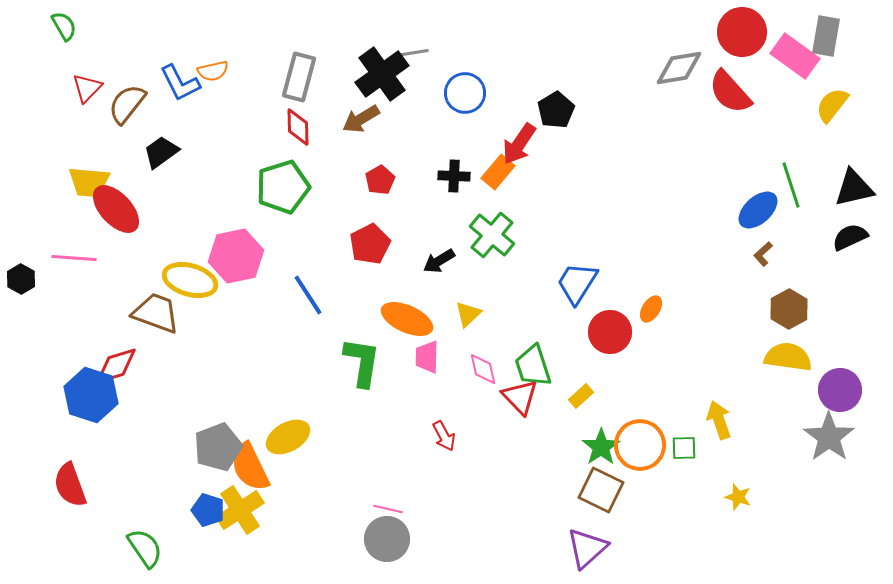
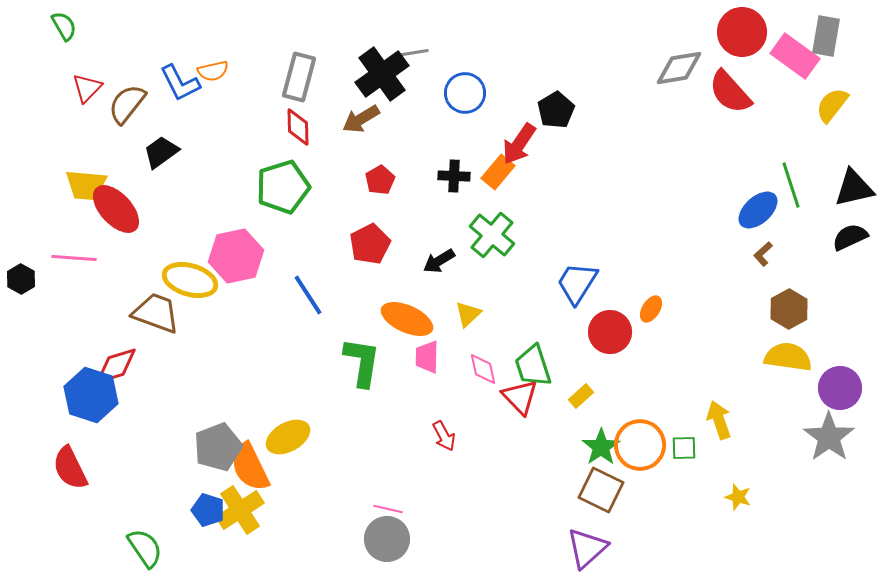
yellow trapezoid at (89, 182): moved 3 px left, 3 px down
purple circle at (840, 390): moved 2 px up
red semicircle at (70, 485): moved 17 px up; rotated 6 degrees counterclockwise
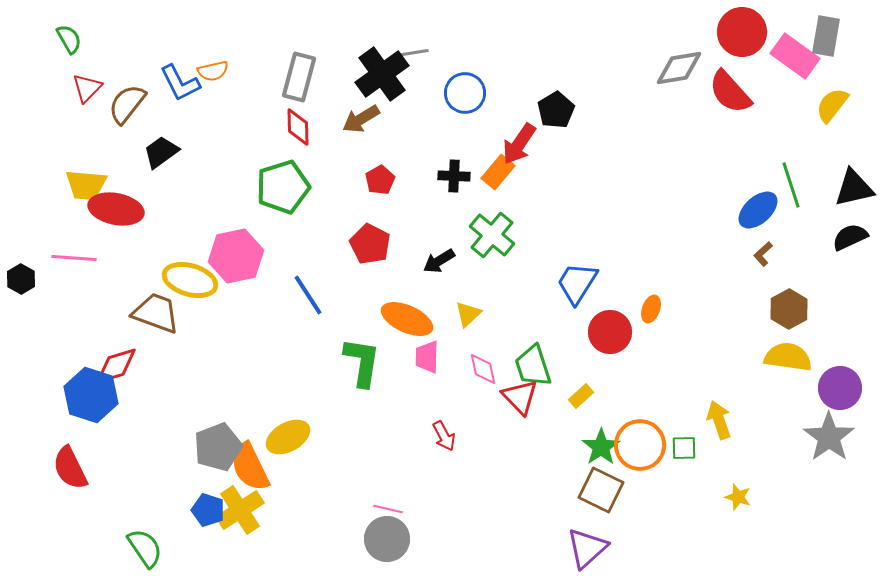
green semicircle at (64, 26): moved 5 px right, 13 px down
red ellipse at (116, 209): rotated 36 degrees counterclockwise
red pentagon at (370, 244): rotated 18 degrees counterclockwise
orange ellipse at (651, 309): rotated 12 degrees counterclockwise
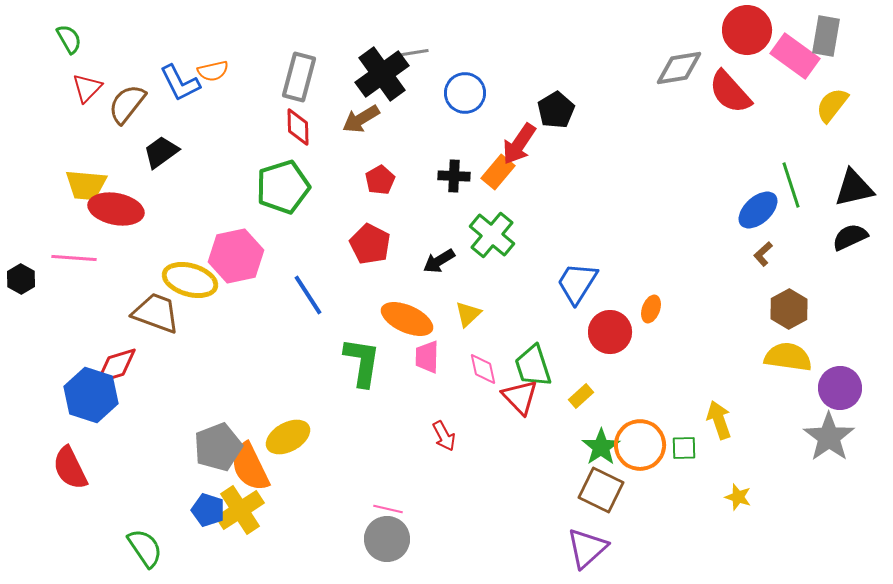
red circle at (742, 32): moved 5 px right, 2 px up
